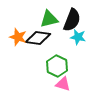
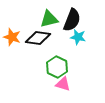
orange star: moved 6 px left
green hexagon: moved 1 px down
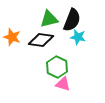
black diamond: moved 3 px right, 2 px down
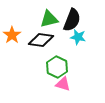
orange star: moved 2 px up; rotated 18 degrees clockwise
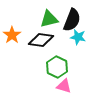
pink triangle: moved 1 px right, 2 px down
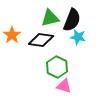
green triangle: moved 1 px right, 1 px up
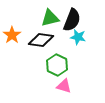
green hexagon: moved 2 px up
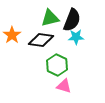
cyan star: moved 2 px left; rotated 14 degrees counterclockwise
